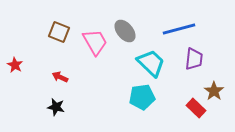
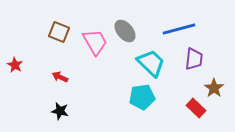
brown star: moved 3 px up
black star: moved 4 px right, 4 px down
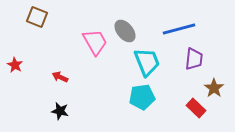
brown square: moved 22 px left, 15 px up
cyan trapezoid: moved 4 px left, 1 px up; rotated 24 degrees clockwise
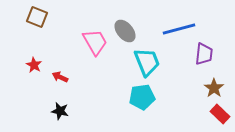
purple trapezoid: moved 10 px right, 5 px up
red star: moved 19 px right
red rectangle: moved 24 px right, 6 px down
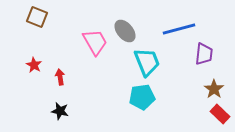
red arrow: rotated 56 degrees clockwise
brown star: moved 1 px down
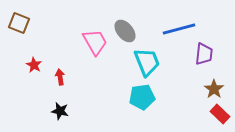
brown square: moved 18 px left, 6 px down
